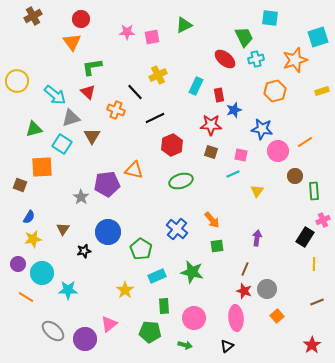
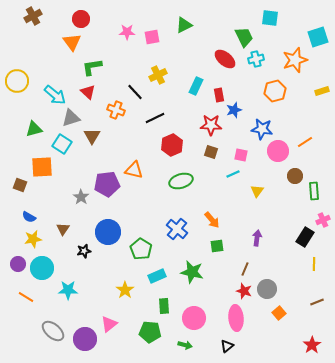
blue semicircle at (29, 217): rotated 88 degrees clockwise
cyan circle at (42, 273): moved 5 px up
orange square at (277, 316): moved 2 px right, 3 px up
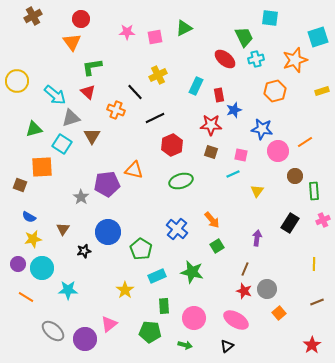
green triangle at (184, 25): moved 3 px down
pink square at (152, 37): moved 3 px right
black rectangle at (305, 237): moved 15 px left, 14 px up
green square at (217, 246): rotated 24 degrees counterclockwise
pink ellipse at (236, 318): moved 2 px down; rotated 55 degrees counterclockwise
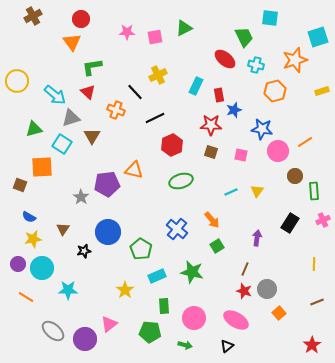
cyan cross at (256, 59): moved 6 px down; rotated 28 degrees clockwise
cyan line at (233, 174): moved 2 px left, 18 px down
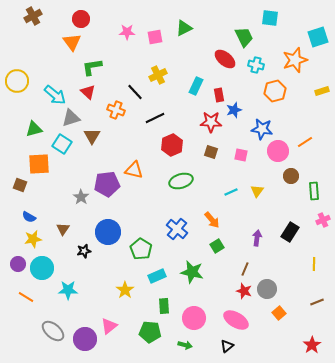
red star at (211, 125): moved 3 px up
orange square at (42, 167): moved 3 px left, 3 px up
brown circle at (295, 176): moved 4 px left
black rectangle at (290, 223): moved 9 px down
pink triangle at (109, 324): moved 2 px down
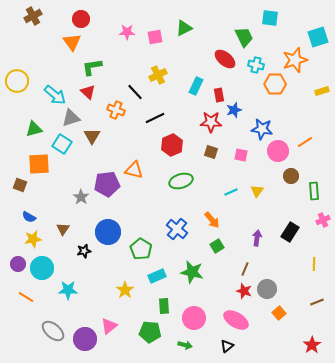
orange hexagon at (275, 91): moved 7 px up; rotated 15 degrees clockwise
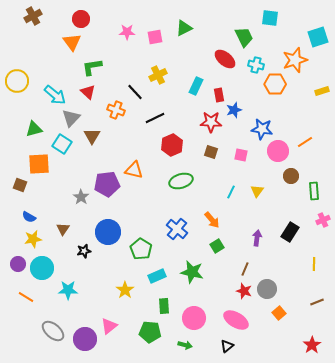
gray triangle at (71, 118): rotated 30 degrees counterclockwise
cyan line at (231, 192): rotated 40 degrees counterclockwise
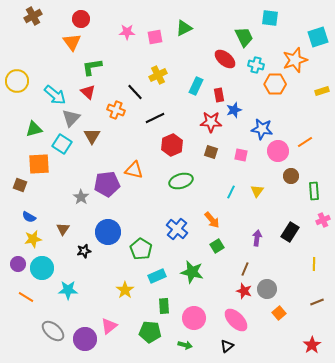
pink ellipse at (236, 320): rotated 15 degrees clockwise
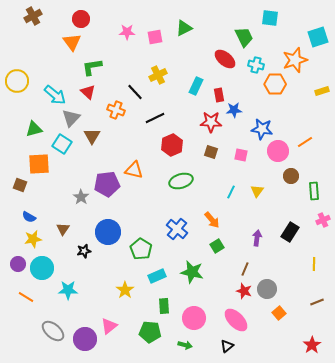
blue star at (234, 110): rotated 14 degrees clockwise
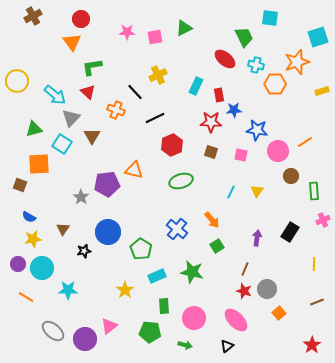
orange star at (295, 60): moved 2 px right, 2 px down
blue star at (262, 129): moved 5 px left, 1 px down
